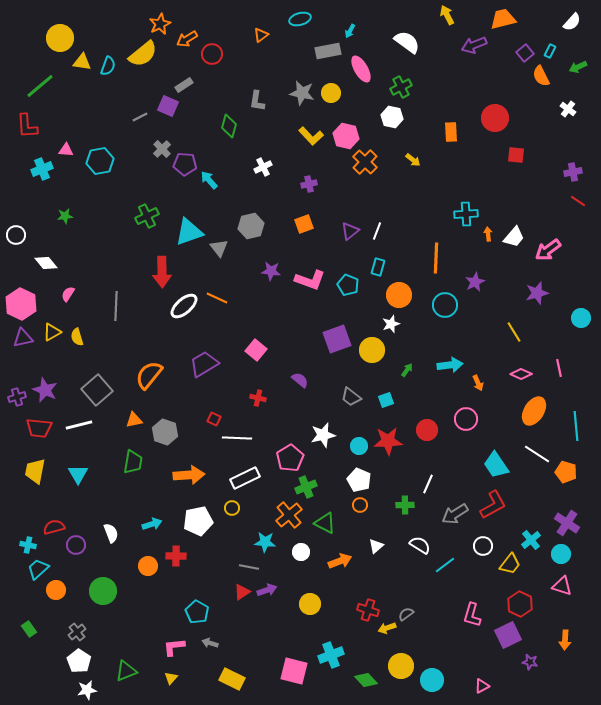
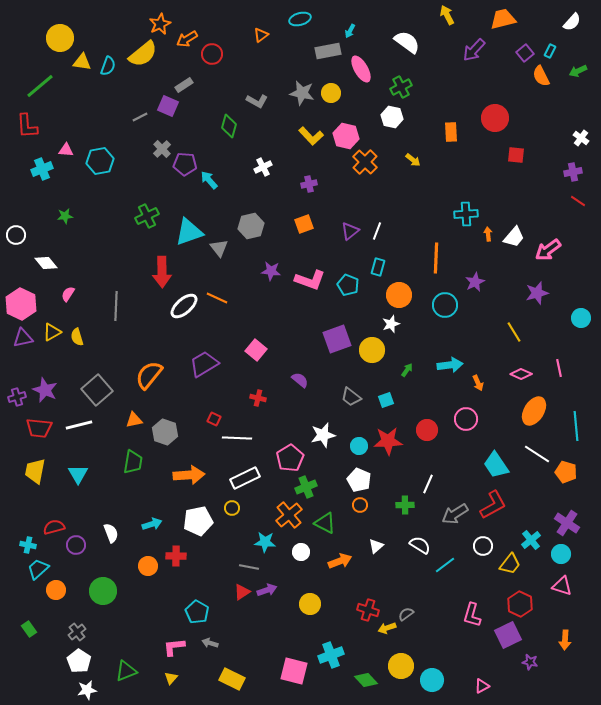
purple arrow at (474, 45): moved 5 px down; rotated 25 degrees counterclockwise
green arrow at (578, 67): moved 4 px down
gray L-shape at (257, 101): rotated 70 degrees counterclockwise
white cross at (568, 109): moved 13 px right, 29 px down
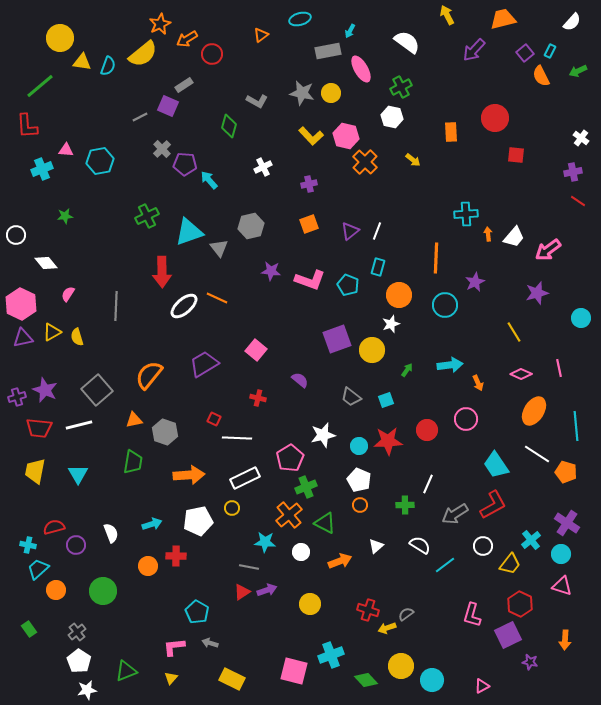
orange square at (304, 224): moved 5 px right
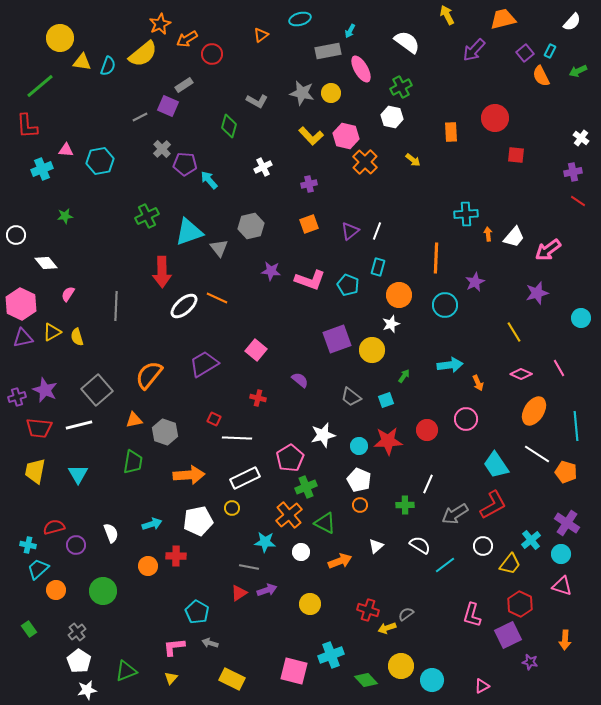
pink line at (559, 368): rotated 18 degrees counterclockwise
green arrow at (407, 370): moved 3 px left, 6 px down
red triangle at (242, 592): moved 3 px left, 1 px down
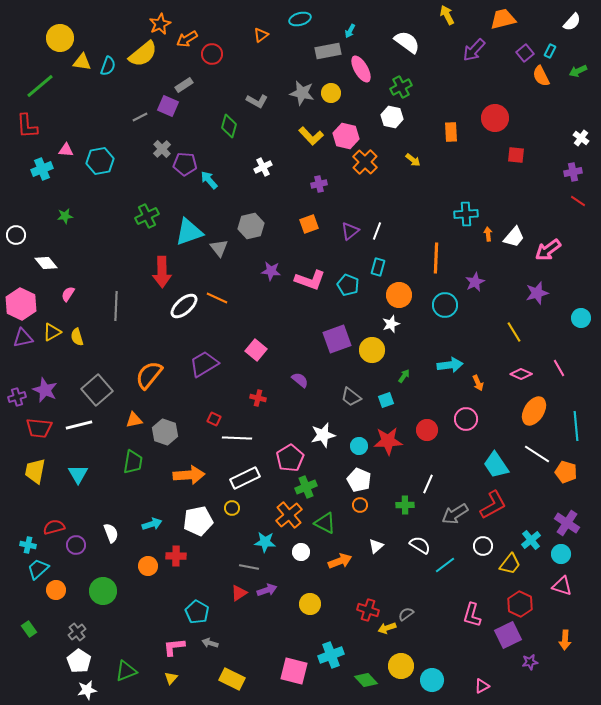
purple cross at (309, 184): moved 10 px right
purple star at (530, 662): rotated 21 degrees counterclockwise
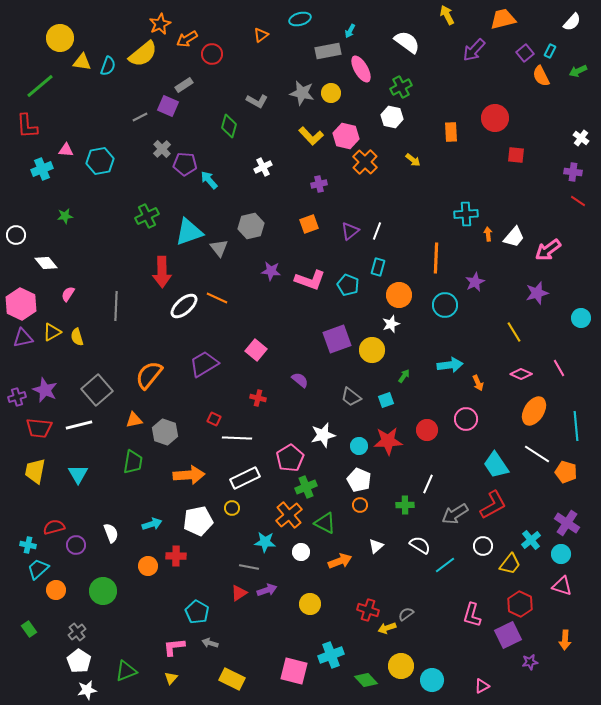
purple cross at (573, 172): rotated 18 degrees clockwise
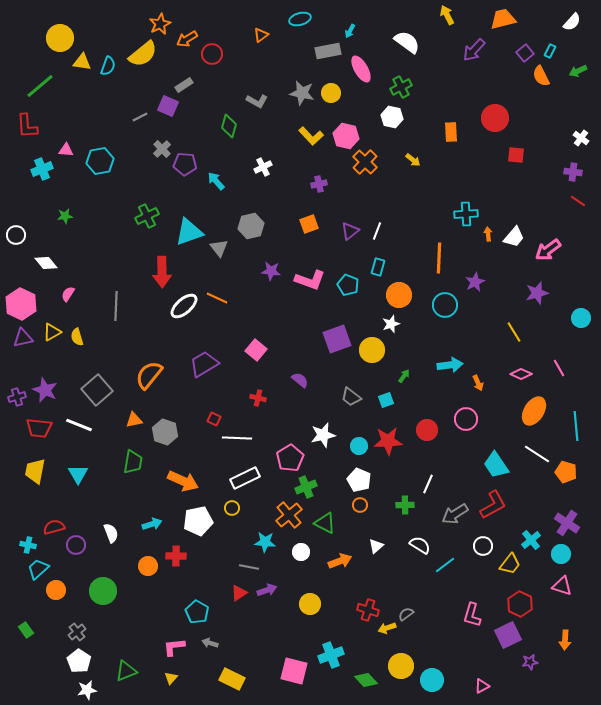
cyan arrow at (209, 180): moved 7 px right, 1 px down
orange line at (436, 258): moved 3 px right
white line at (79, 425): rotated 36 degrees clockwise
orange arrow at (189, 475): moved 6 px left, 6 px down; rotated 28 degrees clockwise
green rectangle at (29, 629): moved 3 px left, 1 px down
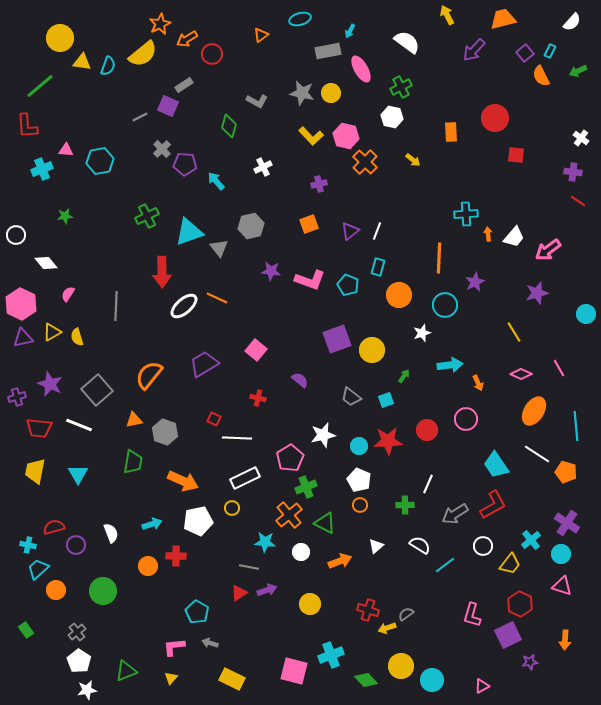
cyan circle at (581, 318): moved 5 px right, 4 px up
white star at (391, 324): moved 31 px right, 9 px down
purple star at (45, 390): moved 5 px right, 6 px up
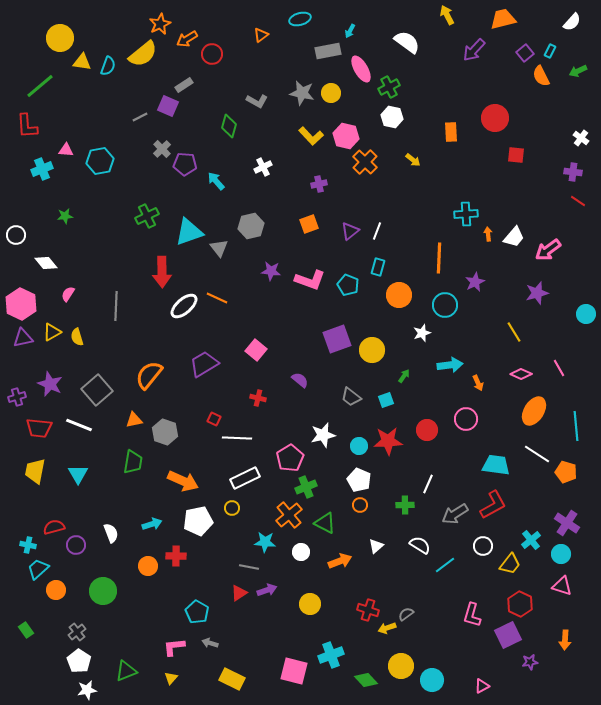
green cross at (401, 87): moved 12 px left
cyan trapezoid at (496, 465): rotated 132 degrees clockwise
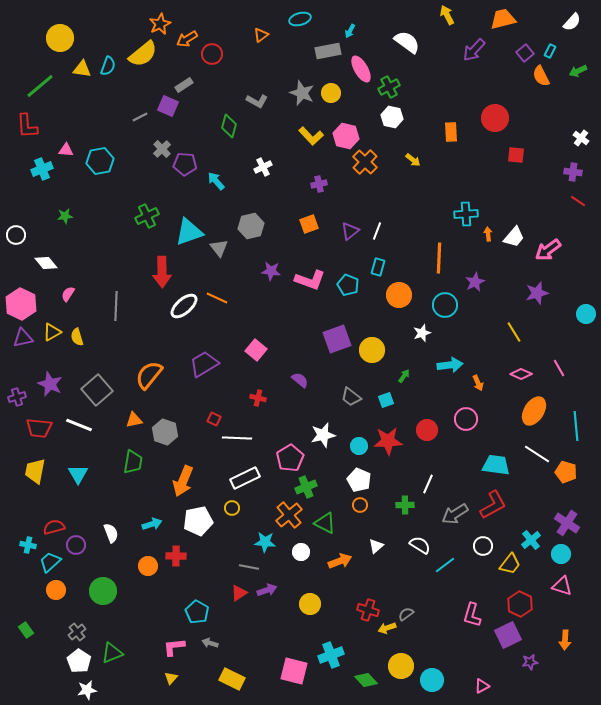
yellow triangle at (82, 62): moved 7 px down
gray star at (302, 93): rotated 10 degrees clockwise
orange arrow at (183, 481): rotated 88 degrees clockwise
cyan trapezoid at (38, 569): moved 12 px right, 7 px up
green triangle at (126, 671): moved 14 px left, 18 px up
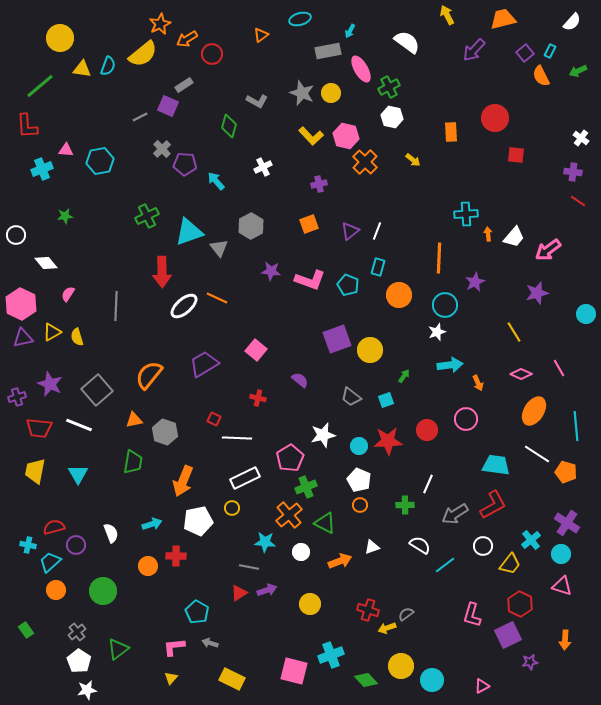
gray hexagon at (251, 226): rotated 15 degrees counterclockwise
white star at (422, 333): moved 15 px right, 1 px up
yellow circle at (372, 350): moved 2 px left
white triangle at (376, 546): moved 4 px left, 1 px down; rotated 21 degrees clockwise
green triangle at (112, 653): moved 6 px right, 4 px up; rotated 15 degrees counterclockwise
